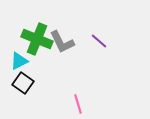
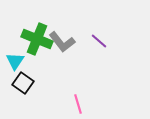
gray L-shape: rotated 12 degrees counterclockwise
cyan triangle: moved 4 px left; rotated 30 degrees counterclockwise
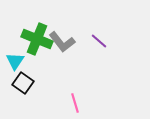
pink line: moved 3 px left, 1 px up
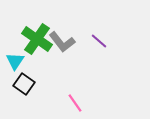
green cross: rotated 12 degrees clockwise
black square: moved 1 px right, 1 px down
pink line: rotated 18 degrees counterclockwise
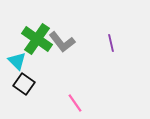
purple line: moved 12 px right, 2 px down; rotated 36 degrees clockwise
cyan triangle: moved 2 px right; rotated 18 degrees counterclockwise
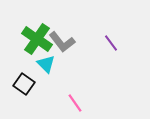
purple line: rotated 24 degrees counterclockwise
cyan triangle: moved 29 px right, 3 px down
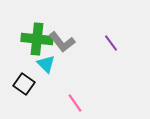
green cross: rotated 28 degrees counterclockwise
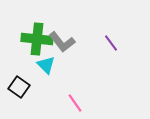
cyan triangle: moved 1 px down
black square: moved 5 px left, 3 px down
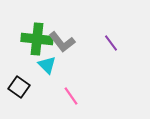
cyan triangle: moved 1 px right
pink line: moved 4 px left, 7 px up
